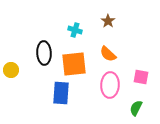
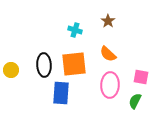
black ellipse: moved 12 px down
green semicircle: moved 1 px left, 7 px up
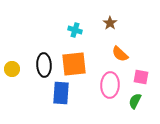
brown star: moved 2 px right, 2 px down
orange semicircle: moved 12 px right
yellow circle: moved 1 px right, 1 px up
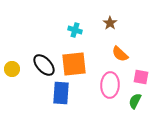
black ellipse: rotated 40 degrees counterclockwise
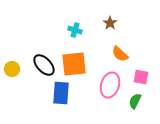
pink ellipse: rotated 15 degrees clockwise
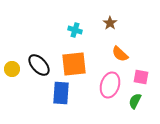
black ellipse: moved 5 px left
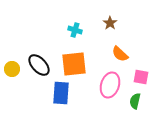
green semicircle: rotated 14 degrees counterclockwise
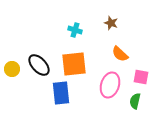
brown star: moved 1 px right; rotated 16 degrees counterclockwise
blue rectangle: rotated 10 degrees counterclockwise
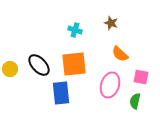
yellow circle: moved 2 px left
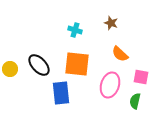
orange square: moved 3 px right; rotated 12 degrees clockwise
